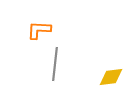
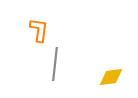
orange L-shape: rotated 95 degrees clockwise
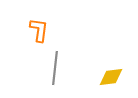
gray line: moved 4 px down
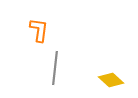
yellow diamond: moved 3 px down; rotated 50 degrees clockwise
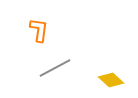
gray line: rotated 56 degrees clockwise
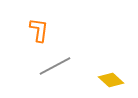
gray line: moved 2 px up
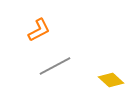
orange L-shape: rotated 55 degrees clockwise
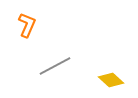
orange L-shape: moved 12 px left, 5 px up; rotated 40 degrees counterclockwise
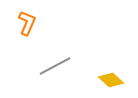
orange L-shape: moved 2 px up
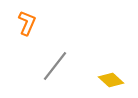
gray line: rotated 24 degrees counterclockwise
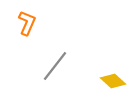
yellow diamond: moved 2 px right, 1 px down
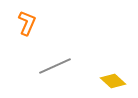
gray line: rotated 28 degrees clockwise
